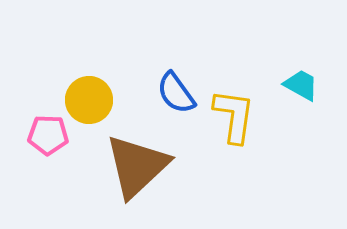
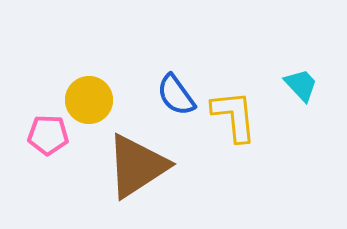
cyan trapezoid: rotated 18 degrees clockwise
blue semicircle: moved 2 px down
yellow L-shape: rotated 14 degrees counterclockwise
brown triangle: rotated 10 degrees clockwise
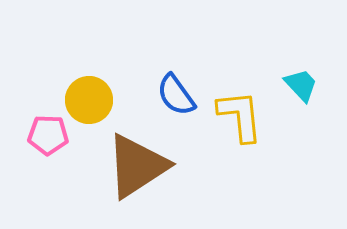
yellow L-shape: moved 6 px right
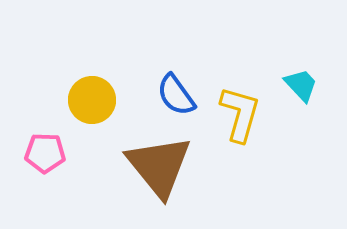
yellow circle: moved 3 px right
yellow L-shape: moved 2 px up; rotated 22 degrees clockwise
pink pentagon: moved 3 px left, 18 px down
brown triangle: moved 22 px right; rotated 36 degrees counterclockwise
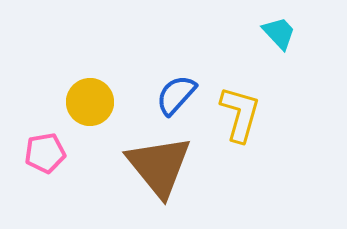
cyan trapezoid: moved 22 px left, 52 px up
blue semicircle: rotated 78 degrees clockwise
yellow circle: moved 2 px left, 2 px down
pink pentagon: rotated 12 degrees counterclockwise
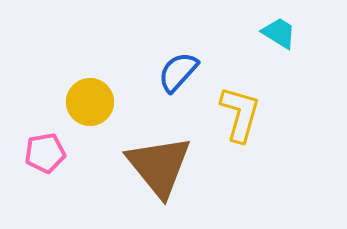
cyan trapezoid: rotated 15 degrees counterclockwise
blue semicircle: moved 2 px right, 23 px up
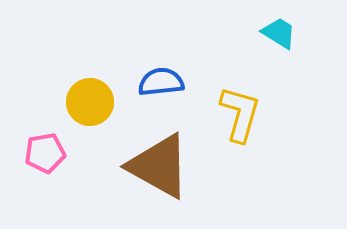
blue semicircle: moved 17 px left, 10 px down; rotated 42 degrees clockwise
brown triangle: rotated 22 degrees counterclockwise
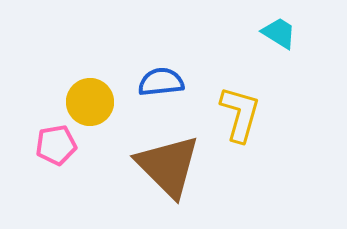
pink pentagon: moved 11 px right, 8 px up
brown triangle: moved 9 px right; rotated 16 degrees clockwise
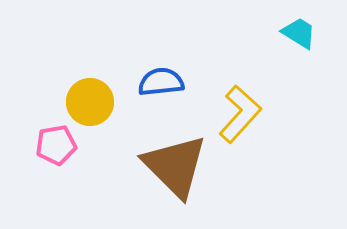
cyan trapezoid: moved 20 px right
yellow L-shape: rotated 26 degrees clockwise
brown triangle: moved 7 px right
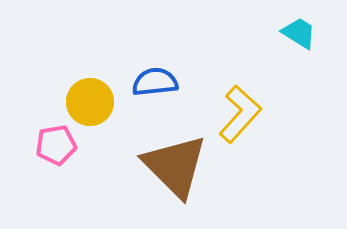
blue semicircle: moved 6 px left
